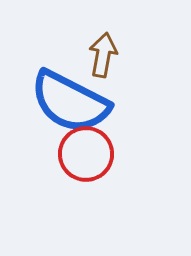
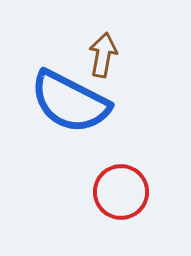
red circle: moved 35 px right, 38 px down
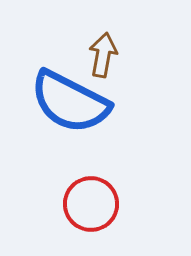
red circle: moved 30 px left, 12 px down
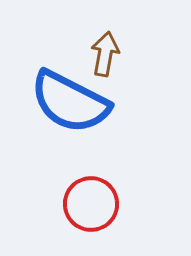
brown arrow: moved 2 px right, 1 px up
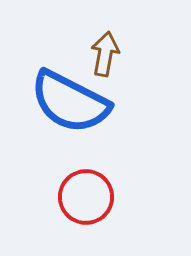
red circle: moved 5 px left, 7 px up
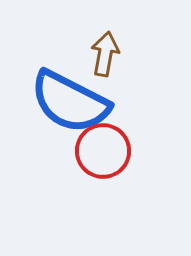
red circle: moved 17 px right, 46 px up
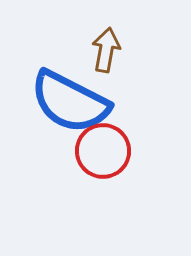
brown arrow: moved 1 px right, 4 px up
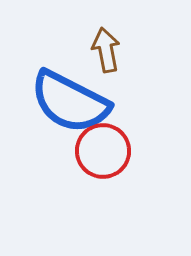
brown arrow: rotated 21 degrees counterclockwise
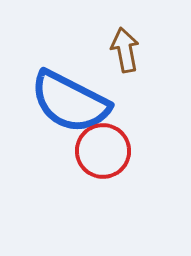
brown arrow: moved 19 px right
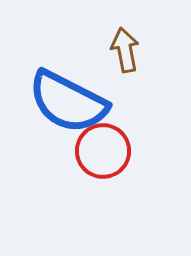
blue semicircle: moved 2 px left
